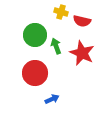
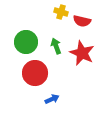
green circle: moved 9 px left, 7 px down
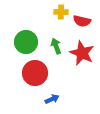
yellow cross: rotated 16 degrees counterclockwise
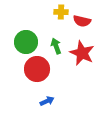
red circle: moved 2 px right, 4 px up
blue arrow: moved 5 px left, 2 px down
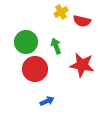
yellow cross: rotated 32 degrees counterclockwise
red star: moved 12 px down; rotated 15 degrees counterclockwise
red circle: moved 2 px left
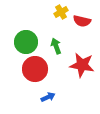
blue arrow: moved 1 px right, 4 px up
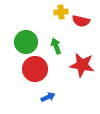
yellow cross: rotated 24 degrees clockwise
red semicircle: moved 1 px left
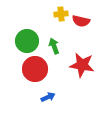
yellow cross: moved 2 px down
green circle: moved 1 px right, 1 px up
green arrow: moved 2 px left
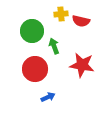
green circle: moved 5 px right, 10 px up
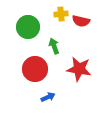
green circle: moved 4 px left, 4 px up
red star: moved 3 px left, 4 px down
